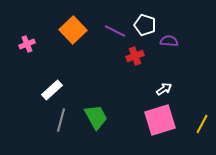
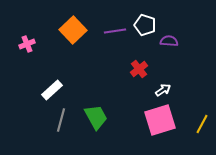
purple line: rotated 35 degrees counterclockwise
red cross: moved 4 px right, 13 px down; rotated 18 degrees counterclockwise
white arrow: moved 1 px left, 1 px down
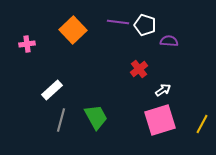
purple line: moved 3 px right, 9 px up; rotated 15 degrees clockwise
pink cross: rotated 14 degrees clockwise
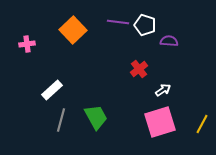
pink square: moved 2 px down
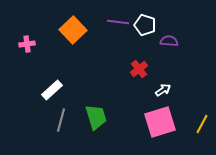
green trapezoid: rotated 12 degrees clockwise
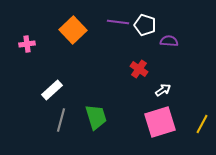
red cross: rotated 18 degrees counterclockwise
